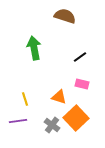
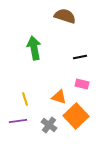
black line: rotated 24 degrees clockwise
orange square: moved 2 px up
gray cross: moved 3 px left
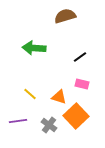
brown semicircle: rotated 35 degrees counterclockwise
green arrow: rotated 75 degrees counterclockwise
black line: rotated 24 degrees counterclockwise
yellow line: moved 5 px right, 5 px up; rotated 32 degrees counterclockwise
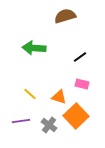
purple line: moved 3 px right
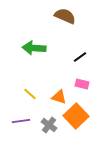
brown semicircle: rotated 40 degrees clockwise
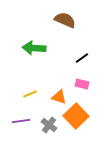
brown semicircle: moved 4 px down
black line: moved 2 px right, 1 px down
yellow line: rotated 64 degrees counterclockwise
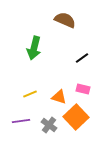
green arrow: rotated 80 degrees counterclockwise
pink rectangle: moved 1 px right, 5 px down
orange square: moved 1 px down
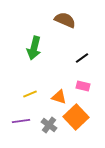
pink rectangle: moved 3 px up
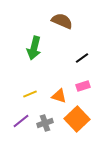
brown semicircle: moved 3 px left, 1 px down
pink rectangle: rotated 32 degrees counterclockwise
orange triangle: moved 1 px up
orange square: moved 1 px right, 2 px down
purple line: rotated 30 degrees counterclockwise
gray cross: moved 4 px left, 2 px up; rotated 35 degrees clockwise
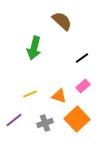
brown semicircle: rotated 20 degrees clockwise
pink rectangle: rotated 24 degrees counterclockwise
purple line: moved 7 px left, 1 px up
